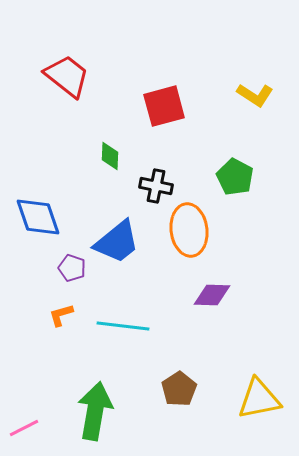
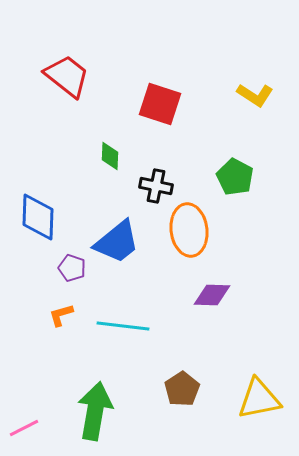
red square: moved 4 px left, 2 px up; rotated 33 degrees clockwise
blue diamond: rotated 21 degrees clockwise
brown pentagon: moved 3 px right
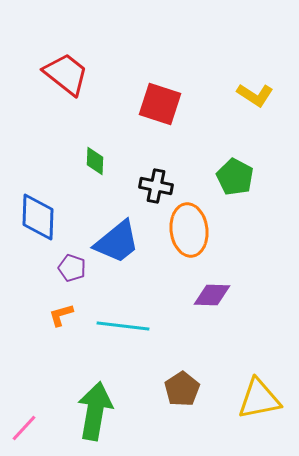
red trapezoid: moved 1 px left, 2 px up
green diamond: moved 15 px left, 5 px down
pink line: rotated 20 degrees counterclockwise
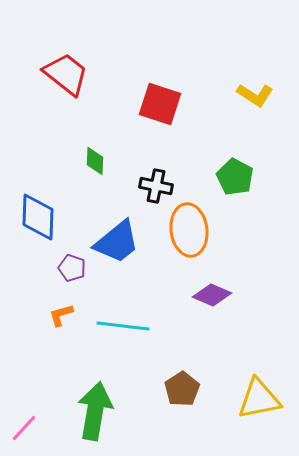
purple diamond: rotated 21 degrees clockwise
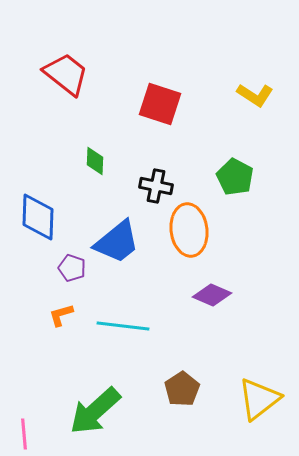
yellow triangle: rotated 27 degrees counterclockwise
green arrow: rotated 142 degrees counterclockwise
pink line: moved 6 px down; rotated 48 degrees counterclockwise
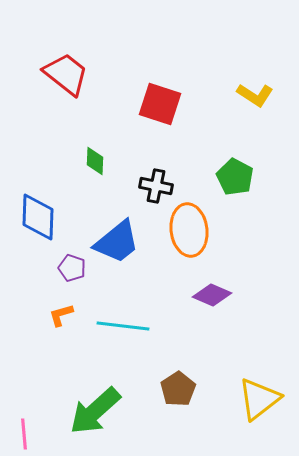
brown pentagon: moved 4 px left
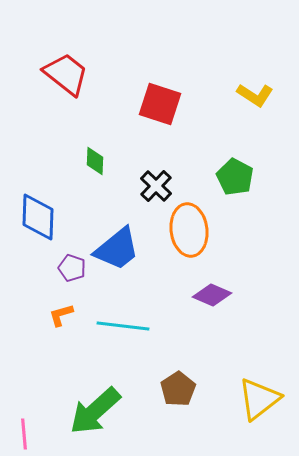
black cross: rotated 32 degrees clockwise
blue trapezoid: moved 7 px down
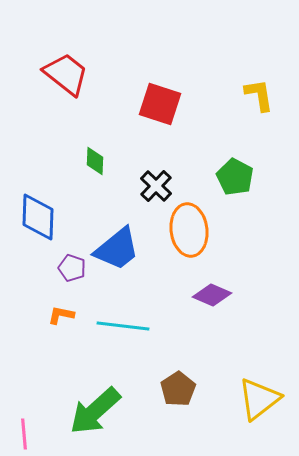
yellow L-shape: moved 4 px right; rotated 132 degrees counterclockwise
orange L-shape: rotated 28 degrees clockwise
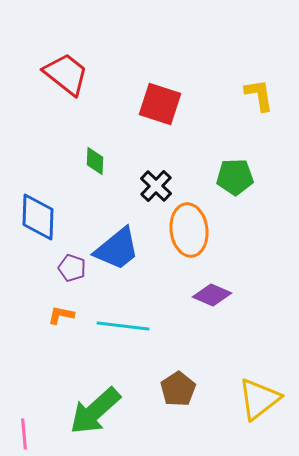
green pentagon: rotated 30 degrees counterclockwise
